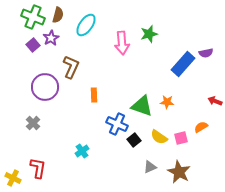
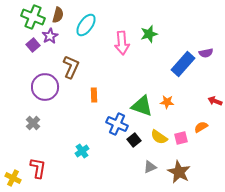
purple star: moved 1 px left, 2 px up
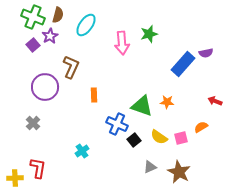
yellow cross: moved 2 px right; rotated 28 degrees counterclockwise
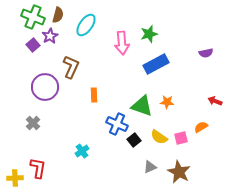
blue rectangle: moved 27 px left; rotated 20 degrees clockwise
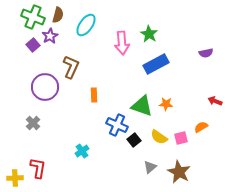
green star: rotated 24 degrees counterclockwise
orange star: moved 1 px left, 2 px down
blue cross: moved 1 px down
gray triangle: rotated 16 degrees counterclockwise
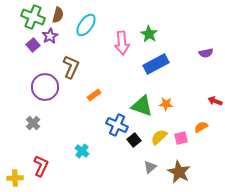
orange rectangle: rotated 56 degrees clockwise
yellow semicircle: rotated 102 degrees clockwise
cyan cross: rotated 16 degrees counterclockwise
red L-shape: moved 3 px right, 2 px up; rotated 15 degrees clockwise
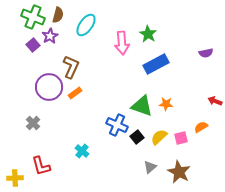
green star: moved 1 px left
purple circle: moved 4 px right
orange rectangle: moved 19 px left, 2 px up
black square: moved 3 px right, 3 px up
red L-shape: rotated 140 degrees clockwise
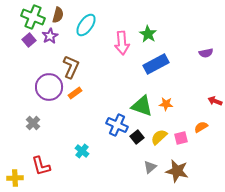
purple square: moved 4 px left, 5 px up
brown star: moved 2 px left, 1 px up; rotated 15 degrees counterclockwise
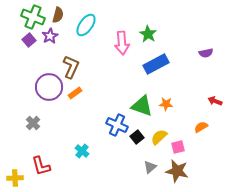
pink square: moved 3 px left, 9 px down
